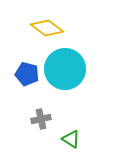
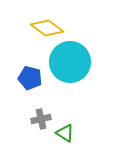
cyan circle: moved 5 px right, 7 px up
blue pentagon: moved 3 px right, 4 px down
green triangle: moved 6 px left, 6 px up
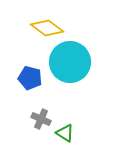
gray cross: rotated 36 degrees clockwise
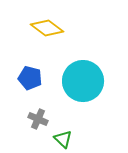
cyan circle: moved 13 px right, 19 px down
gray cross: moved 3 px left
green triangle: moved 2 px left, 6 px down; rotated 12 degrees clockwise
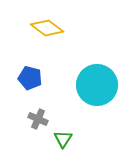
cyan circle: moved 14 px right, 4 px down
green triangle: rotated 18 degrees clockwise
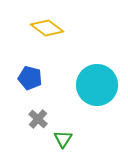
gray cross: rotated 18 degrees clockwise
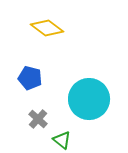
cyan circle: moved 8 px left, 14 px down
green triangle: moved 1 px left, 1 px down; rotated 24 degrees counterclockwise
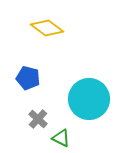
blue pentagon: moved 2 px left
green triangle: moved 1 px left, 2 px up; rotated 12 degrees counterclockwise
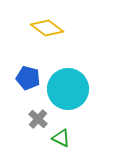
cyan circle: moved 21 px left, 10 px up
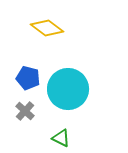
gray cross: moved 13 px left, 8 px up
